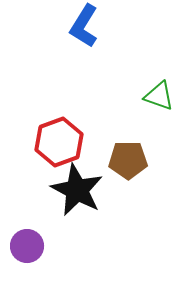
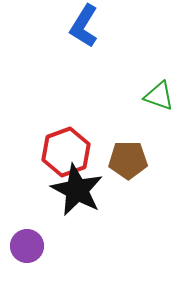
red hexagon: moved 7 px right, 10 px down
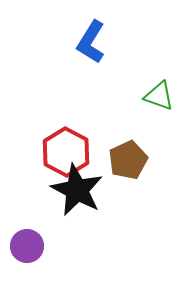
blue L-shape: moved 7 px right, 16 px down
red hexagon: rotated 12 degrees counterclockwise
brown pentagon: rotated 24 degrees counterclockwise
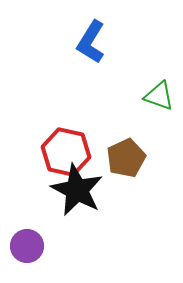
red hexagon: rotated 15 degrees counterclockwise
brown pentagon: moved 2 px left, 2 px up
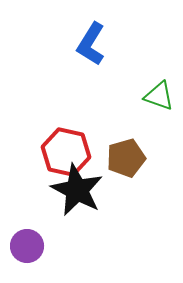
blue L-shape: moved 2 px down
brown pentagon: rotated 9 degrees clockwise
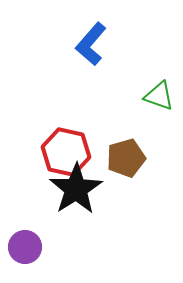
blue L-shape: rotated 9 degrees clockwise
black star: moved 1 px left, 1 px up; rotated 12 degrees clockwise
purple circle: moved 2 px left, 1 px down
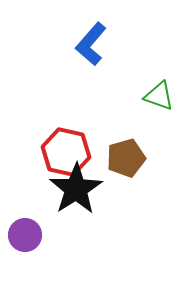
purple circle: moved 12 px up
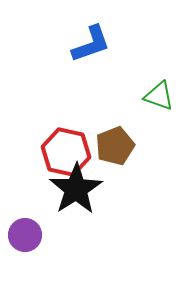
blue L-shape: rotated 150 degrees counterclockwise
brown pentagon: moved 11 px left, 12 px up; rotated 6 degrees counterclockwise
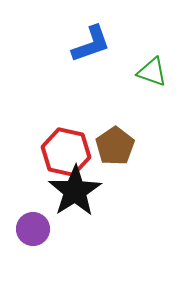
green triangle: moved 7 px left, 24 px up
brown pentagon: rotated 12 degrees counterclockwise
black star: moved 1 px left, 2 px down
purple circle: moved 8 px right, 6 px up
